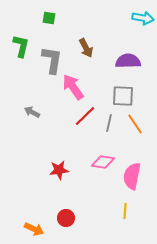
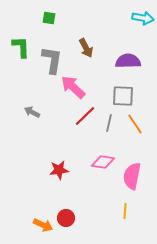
green L-shape: moved 1 px down; rotated 15 degrees counterclockwise
pink arrow: rotated 12 degrees counterclockwise
orange arrow: moved 9 px right, 4 px up
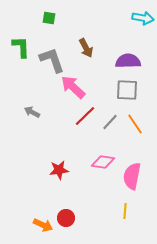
gray L-shape: rotated 28 degrees counterclockwise
gray square: moved 4 px right, 6 px up
gray line: moved 1 px right, 1 px up; rotated 30 degrees clockwise
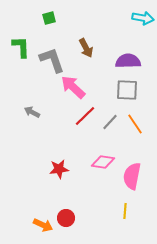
green square: rotated 24 degrees counterclockwise
red star: moved 1 px up
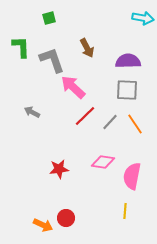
brown arrow: moved 1 px right
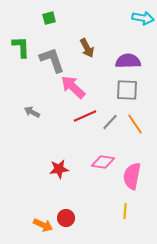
red line: rotated 20 degrees clockwise
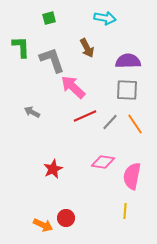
cyan arrow: moved 38 px left
red star: moved 6 px left; rotated 18 degrees counterclockwise
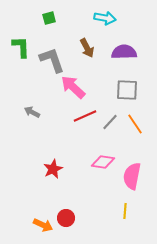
purple semicircle: moved 4 px left, 9 px up
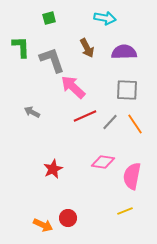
yellow line: rotated 63 degrees clockwise
red circle: moved 2 px right
